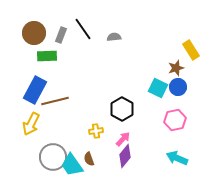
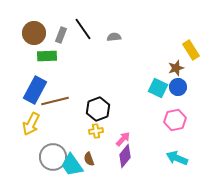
black hexagon: moved 24 px left; rotated 10 degrees clockwise
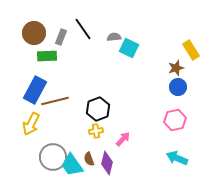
gray rectangle: moved 2 px down
cyan square: moved 29 px left, 40 px up
purple diamond: moved 18 px left, 7 px down; rotated 25 degrees counterclockwise
